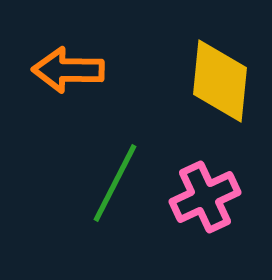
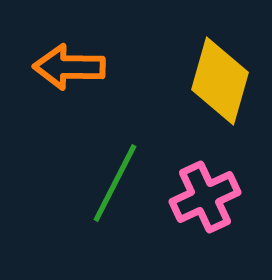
orange arrow: moved 1 px right, 3 px up
yellow diamond: rotated 10 degrees clockwise
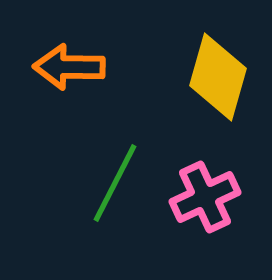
yellow diamond: moved 2 px left, 4 px up
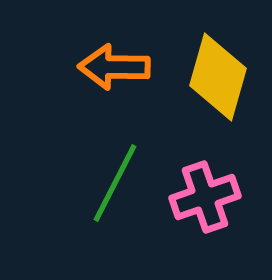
orange arrow: moved 45 px right
pink cross: rotated 6 degrees clockwise
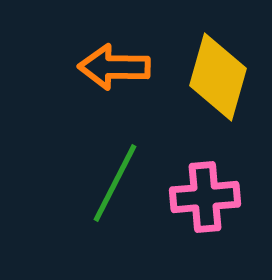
pink cross: rotated 14 degrees clockwise
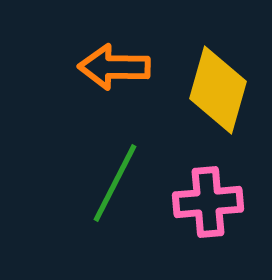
yellow diamond: moved 13 px down
pink cross: moved 3 px right, 5 px down
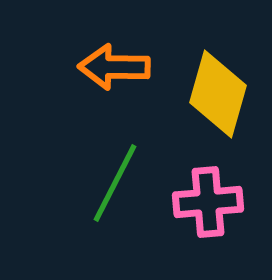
yellow diamond: moved 4 px down
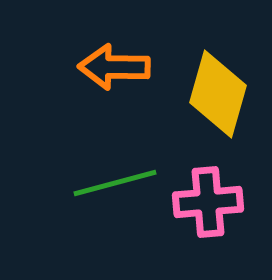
green line: rotated 48 degrees clockwise
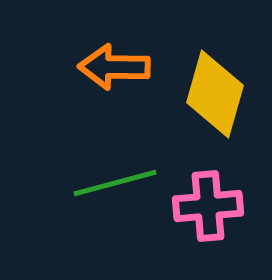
yellow diamond: moved 3 px left
pink cross: moved 4 px down
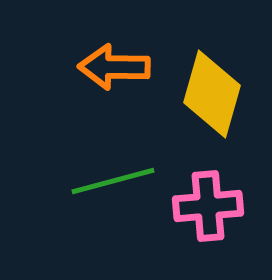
yellow diamond: moved 3 px left
green line: moved 2 px left, 2 px up
